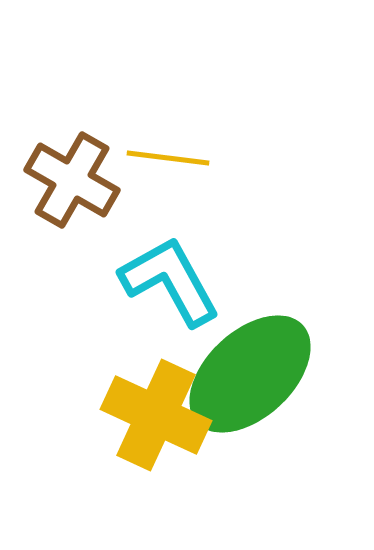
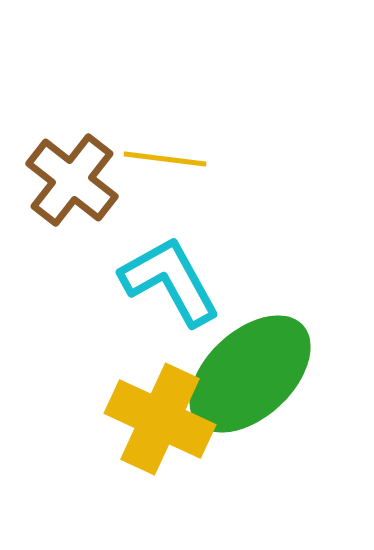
yellow line: moved 3 px left, 1 px down
brown cross: rotated 8 degrees clockwise
yellow cross: moved 4 px right, 4 px down
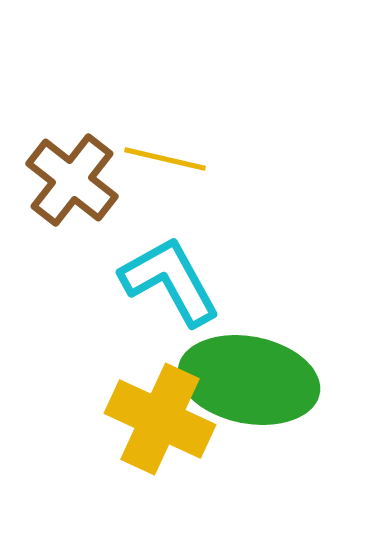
yellow line: rotated 6 degrees clockwise
green ellipse: moved 1 px left, 6 px down; rotated 54 degrees clockwise
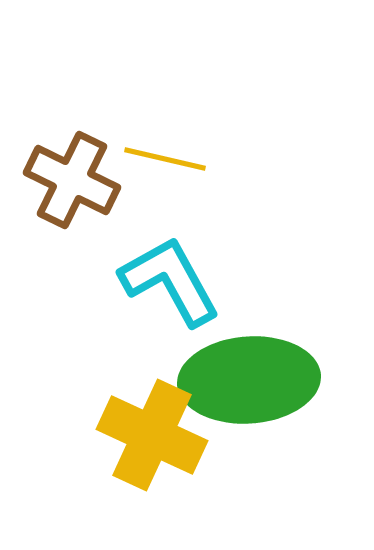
brown cross: rotated 12 degrees counterclockwise
green ellipse: rotated 15 degrees counterclockwise
yellow cross: moved 8 px left, 16 px down
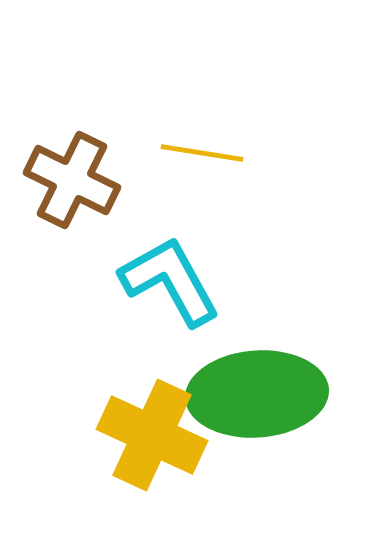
yellow line: moved 37 px right, 6 px up; rotated 4 degrees counterclockwise
green ellipse: moved 8 px right, 14 px down
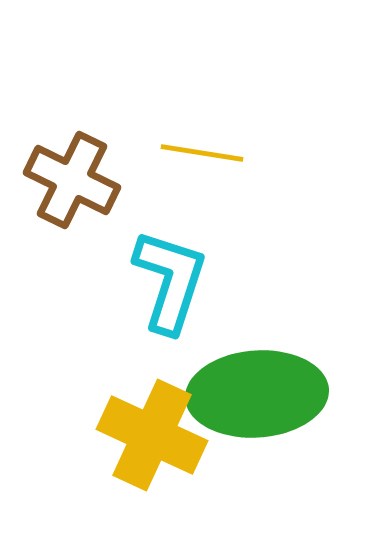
cyan L-shape: rotated 47 degrees clockwise
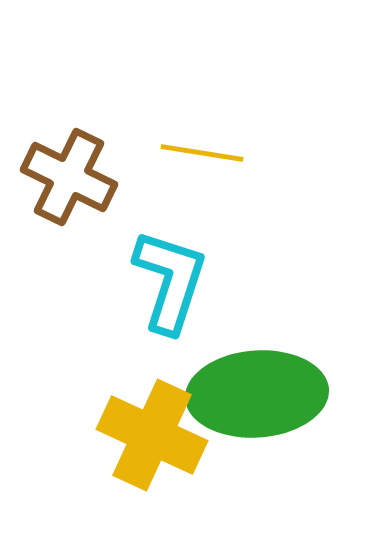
brown cross: moved 3 px left, 3 px up
